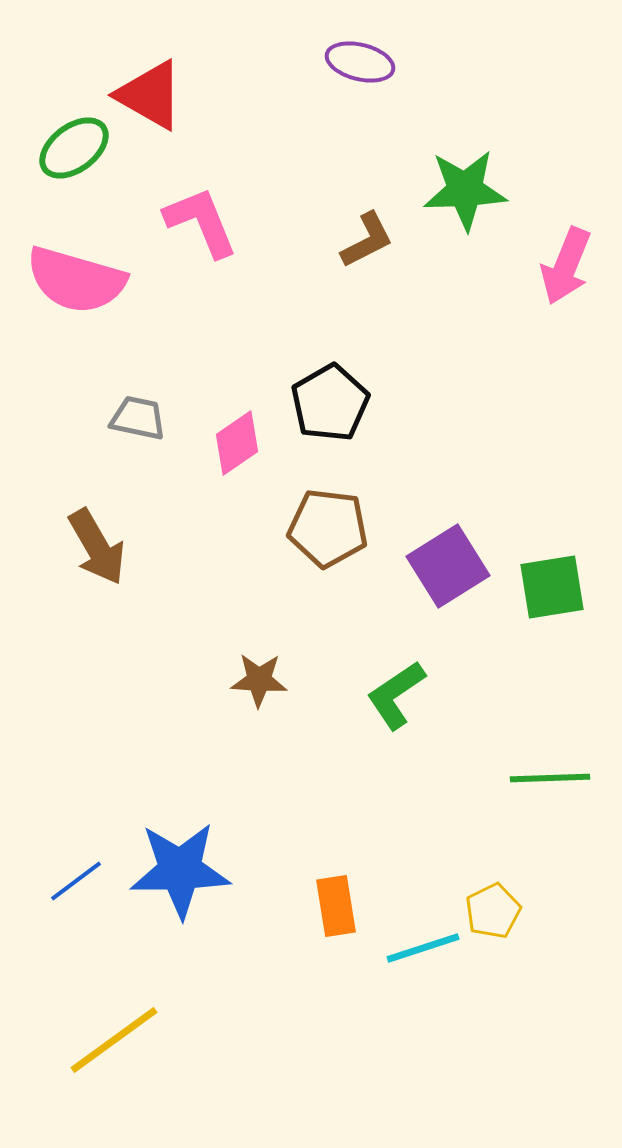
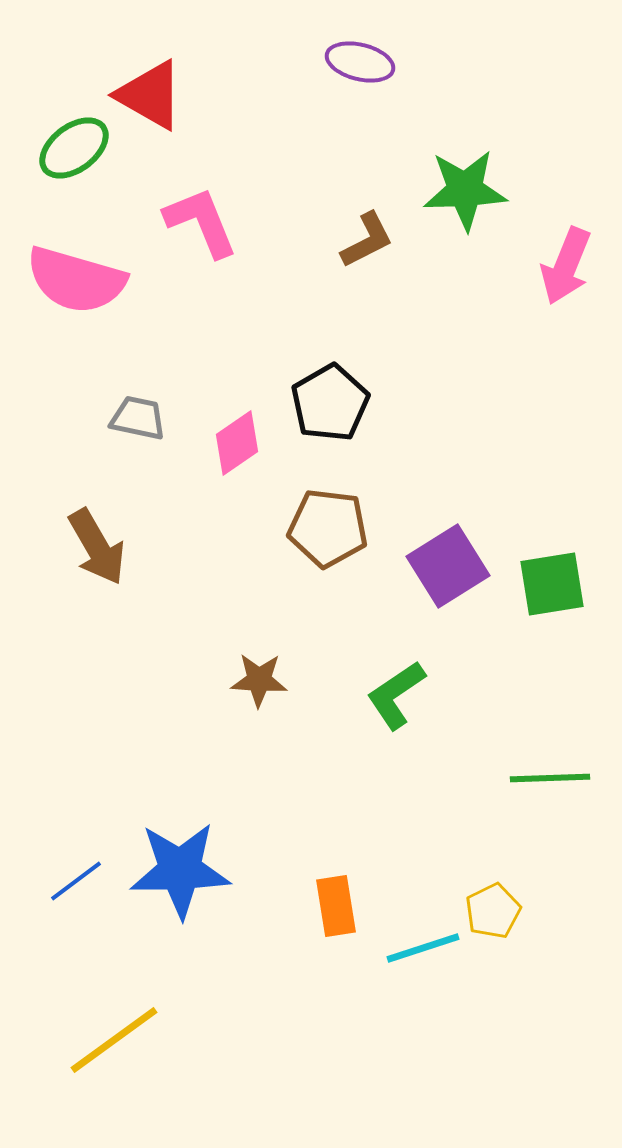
green square: moved 3 px up
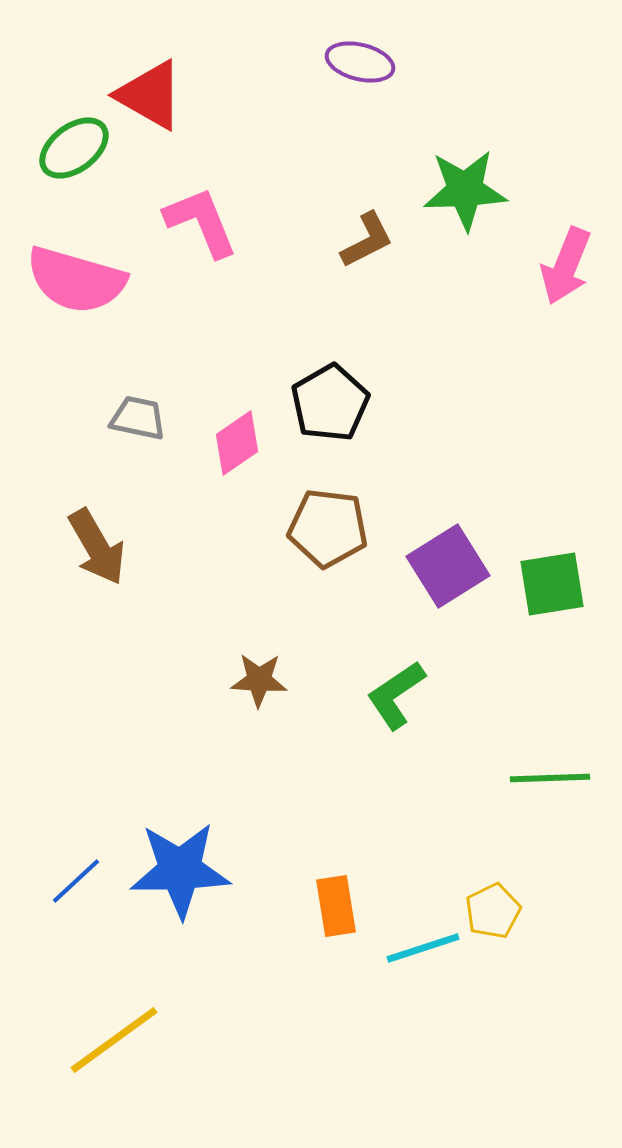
blue line: rotated 6 degrees counterclockwise
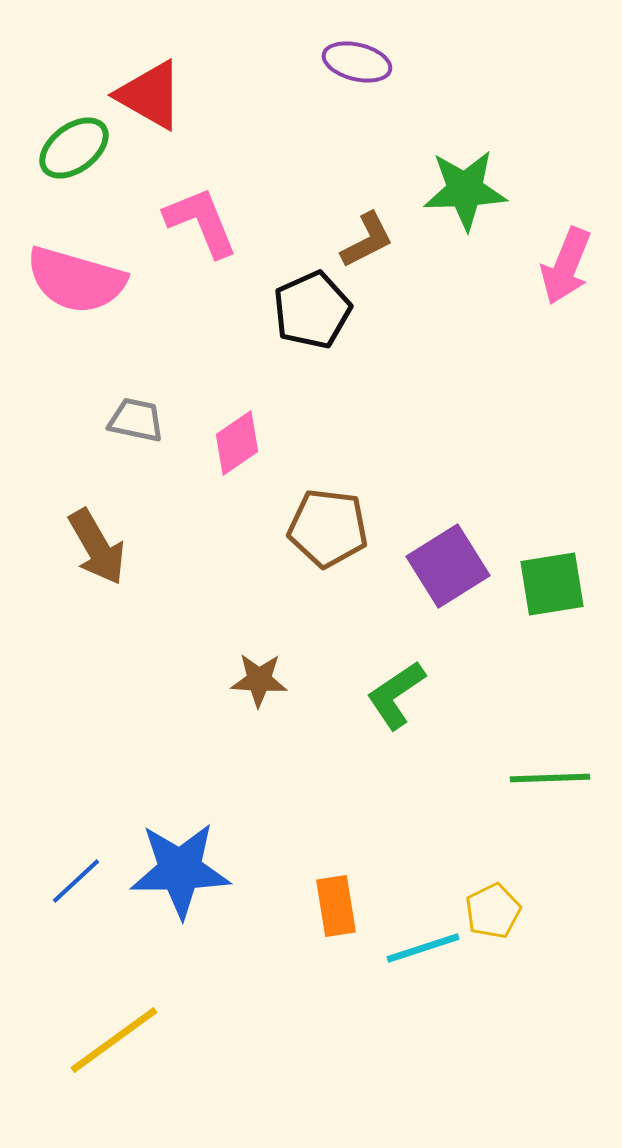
purple ellipse: moved 3 px left
black pentagon: moved 18 px left, 93 px up; rotated 6 degrees clockwise
gray trapezoid: moved 2 px left, 2 px down
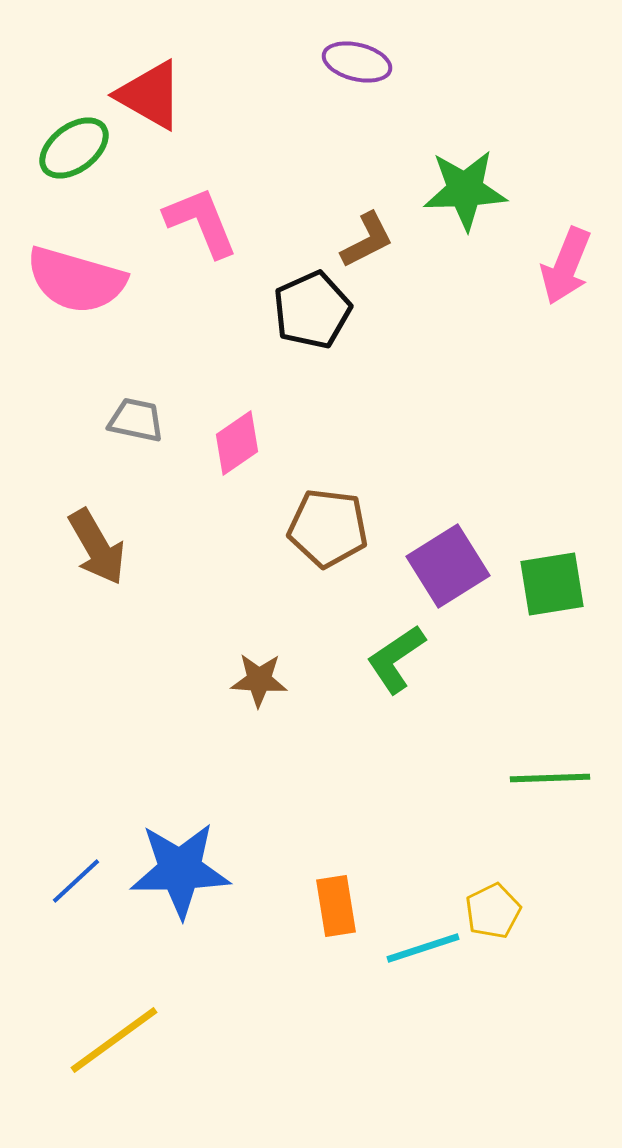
green L-shape: moved 36 px up
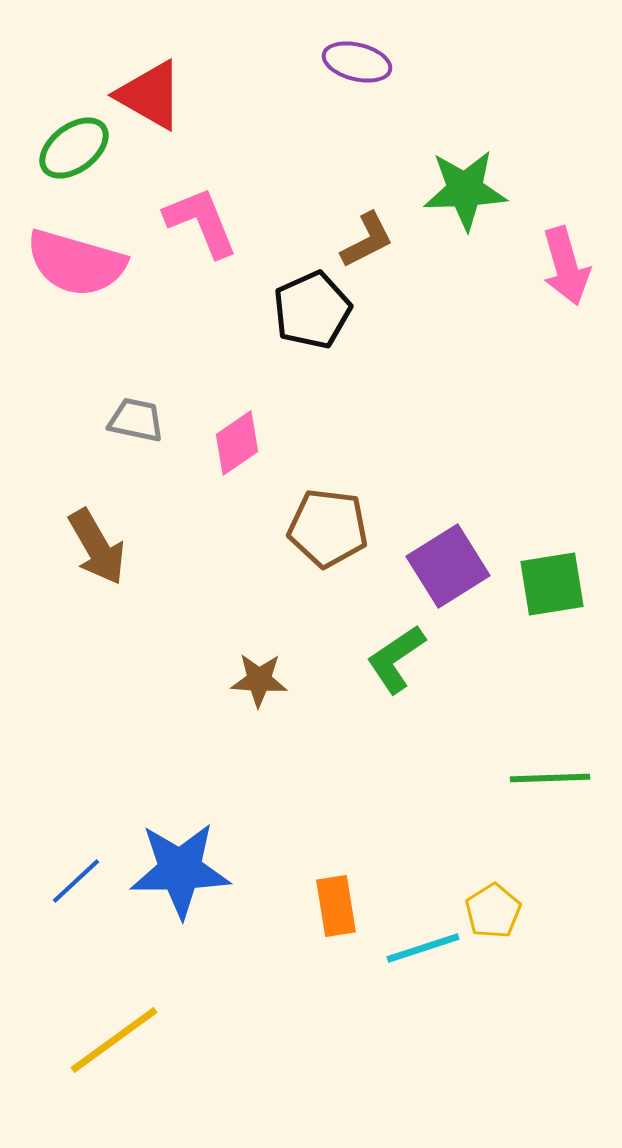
pink arrow: rotated 38 degrees counterclockwise
pink semicircle: moved 17 px up
yellow pentagon: rotated 6 degrees counterclockwise
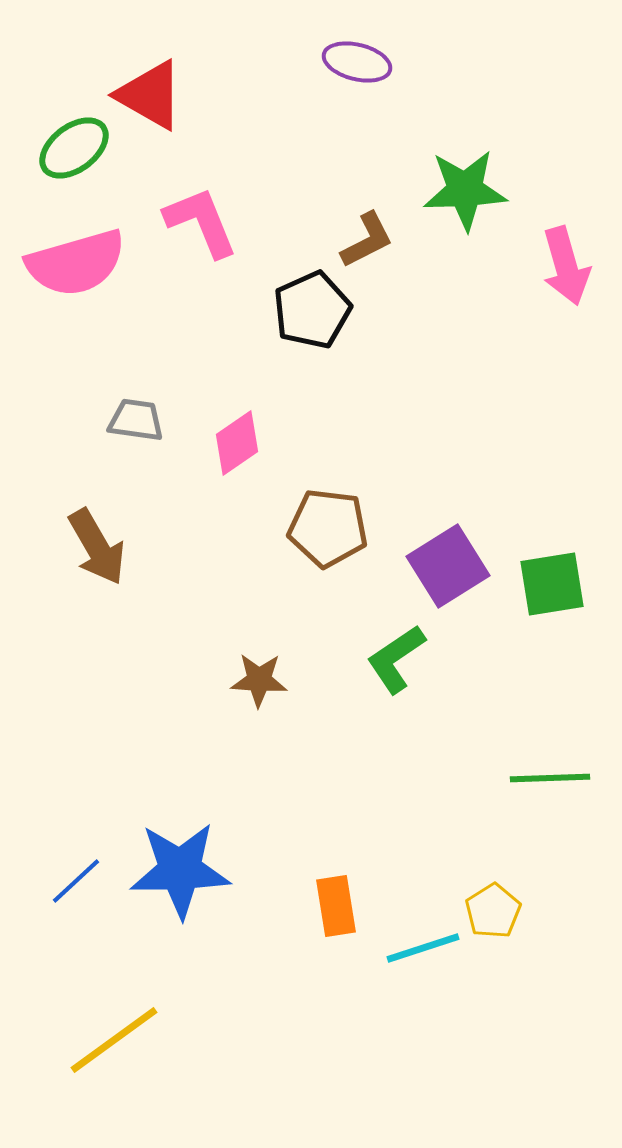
pink semicircle: rotated 32 degrees counterclockwise
gray trapezoid: rotated 4 degrees counterclockwise
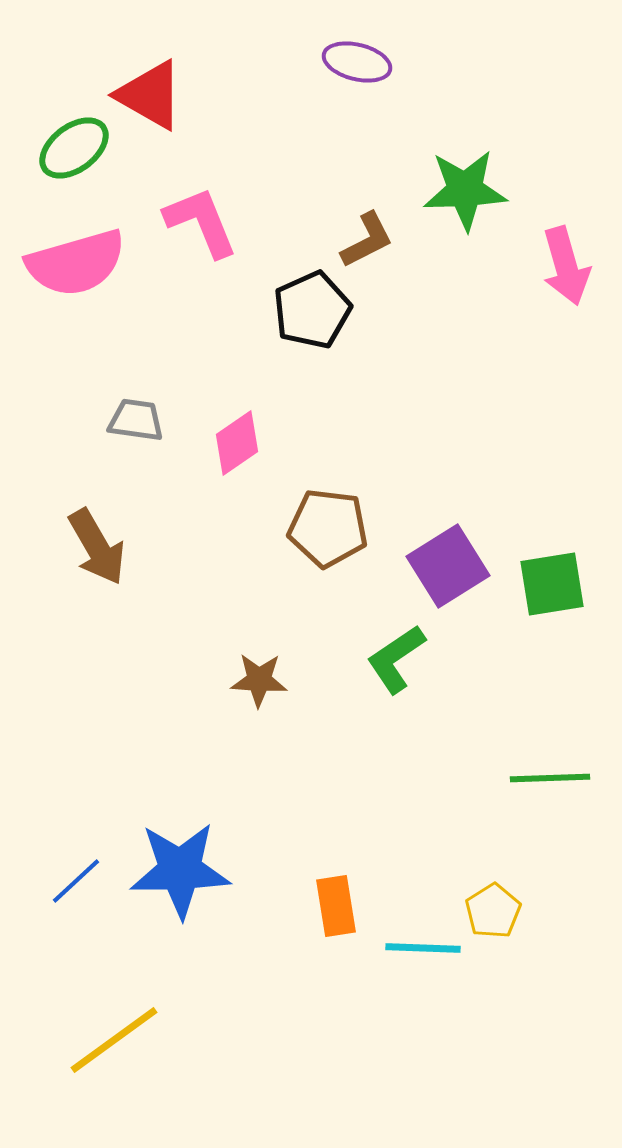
cyan line: rotated 20 degrees clockwise
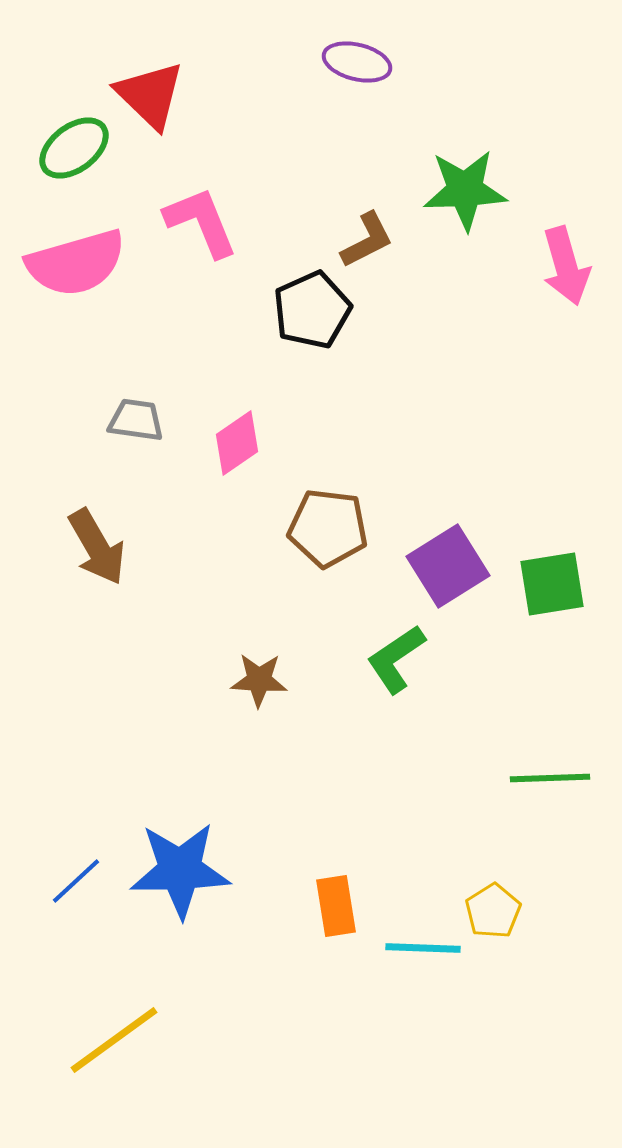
red triangle: rotated 14 degrees clockwise
